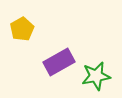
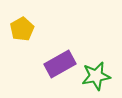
purple rectangle: moved 1 px right, 2 px down
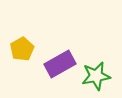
yellow pentagon: moved 20 px down
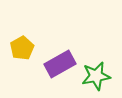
yellow pentagon: moved 1 px up
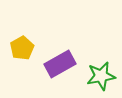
green star: moved 5 px right
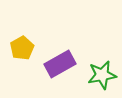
green star: moved 1 px right, 1 px up
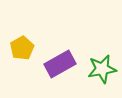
green star: moved 6 px up
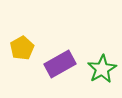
green star: rotated 20 degrees counterclockwise
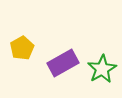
purple rectangle: moved 3 px right, 1 px up
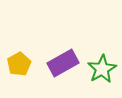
yellow pentagon: moved 3 px left, 16 px down
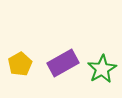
yellow pentagon: moved 1 px right
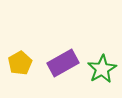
yellow pentagon: moved 1 px up
